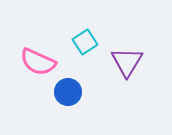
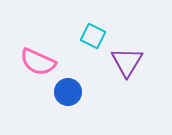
cyan square: moved 8 px right, 6 px up; rotated 30 degrees counterclockwise
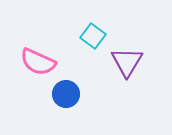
cyan square: rotated 10 degrees clockwise
blue circle: moved 2 px left, 2 px down
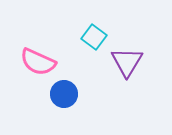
cyan square: moved 1 px right, 1 px down
blue circle: moved 2 px left
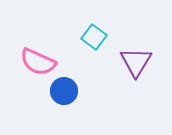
purple triangle: moved 9 px right
blue circle: moved 3 px up
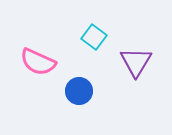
blue circle: moved 15 px right
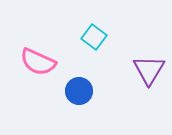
purple triangle: moved 13 px right, 8 px down
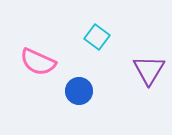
cyan square: moved 3 px right
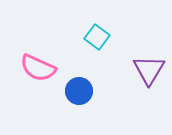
pink semicircle: moved 6 px down
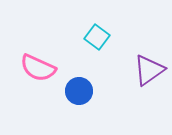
purple triangle: rotated 24 degrees clockwise
